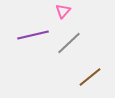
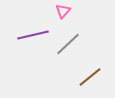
gray line: moved 1 px left, 1 px down
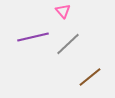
pink triangle: rotated 21 degrees counterclockwise
purple line: moved 2 px down
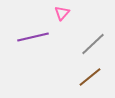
pink triangle: moved 1 px left, 2 px down; rotated 21 degrees clockwise
gray line: moved 25 px right
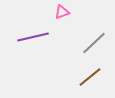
pink triangle: moved 1 px up; rotated 28 degrees clockwise
gray line: moved 1 px right, 1 px up
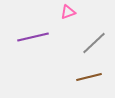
pink triangle: moved 6 px right
brown line: moved 1 px left; rotated 25 degrees clockwise
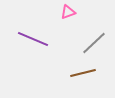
purple line: moved 2 px down; rotated 36 degrees clockwise
brown line: moved 6 px left, 4 px up
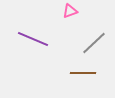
pink triangle: moved 2 px right, 1 px up
brown line: rotated 15 degrees clockwise
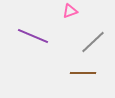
purple line: moved 3 px up
gray line: moved 1 px left, 1 px up
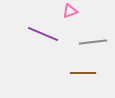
purple line: moved 10 px right, 2 px up
gray line: rotated 36 degrees clockwise
